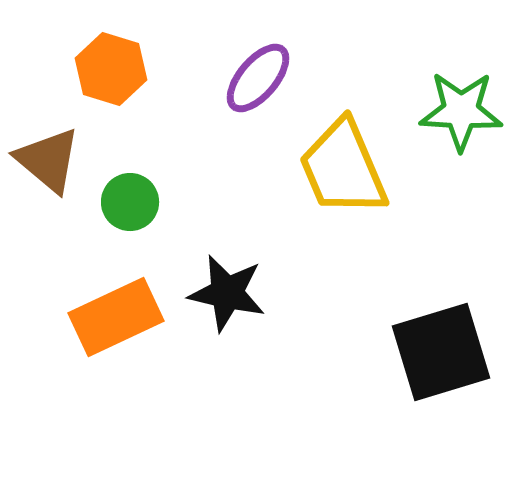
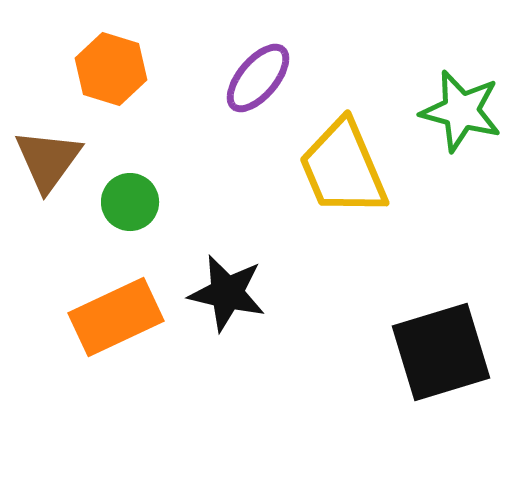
green star: rotated 12 degrees clockwise
brown triangle: rotated 26 degrees clockwise
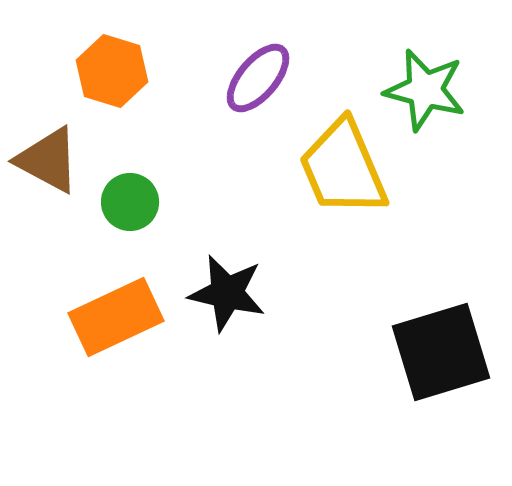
orange hexagon: moved 1 px right, 2 px down
green star: moved 36 px left, 21 px up
brown triangle: rotated 38 degrees counterclockwise
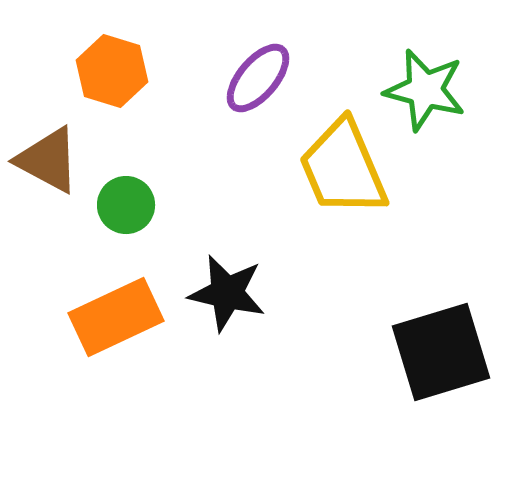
green circle: moved 4 px left, 3 px down
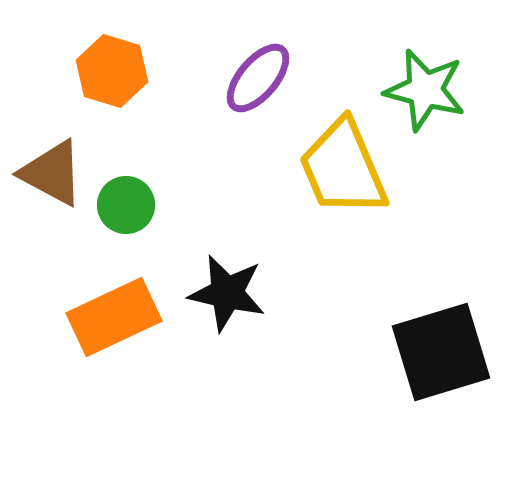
brown triangle: moved 4 px right, 13 px down
orange rectangle: moved 2 px left
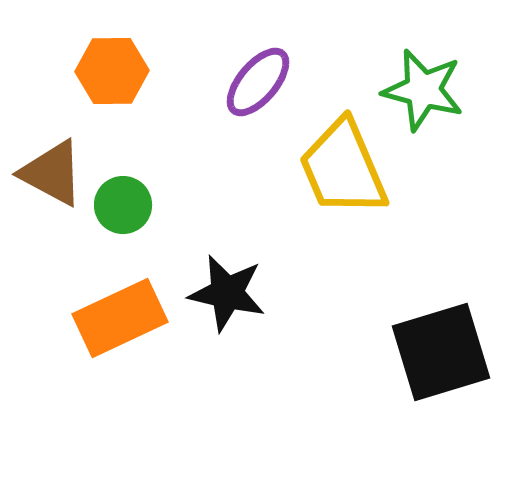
orange hexagon: rotated 18 degrees counterclockwise
purple ellipse: moved 4 px down
green star: moved 2 px left
green circle: moved 3 px left
orange rectangle: moved 6 px right, 1 px down
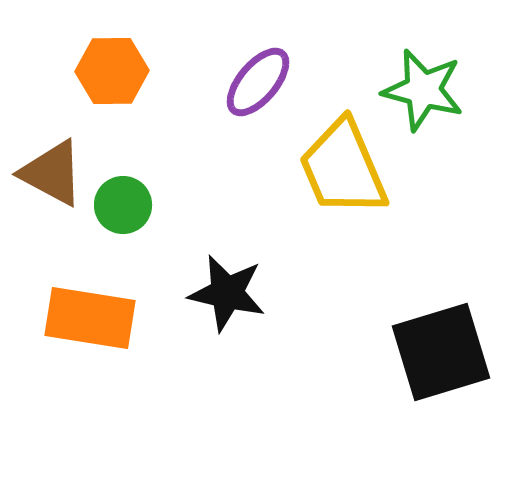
orange rectangle: moved 30 px left; rotated 34 degrees clockwise
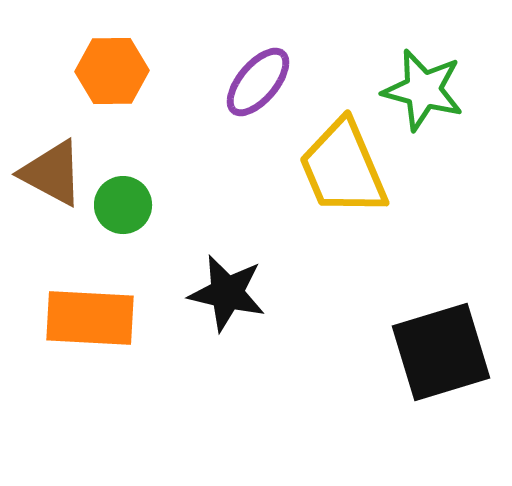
orange rectangle: rotated 6 degrees counterclockwise
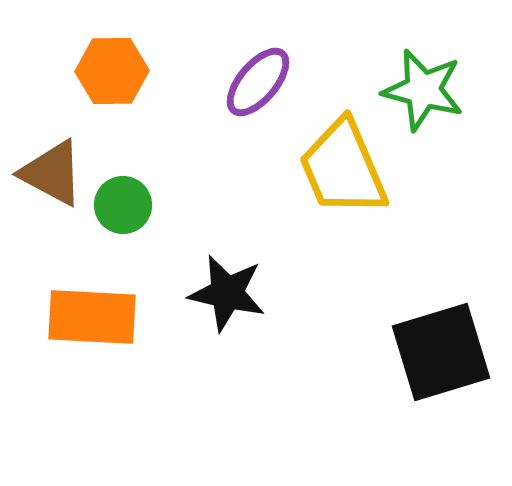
orange rectangle: moved 2 px right, 1 px up
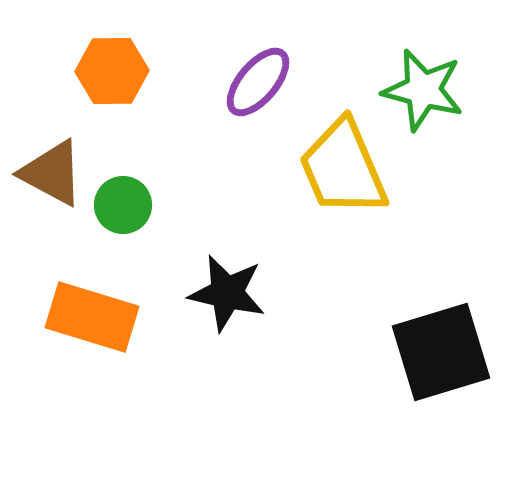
orange rectangle: rotated 14 degrees clockwise
